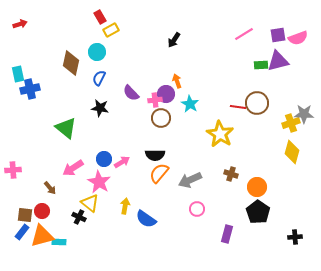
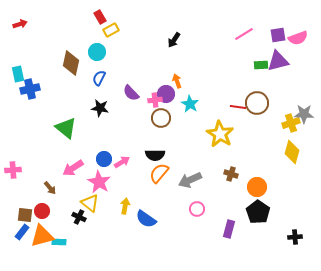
purple rectangle at (227, 234): moved 2 px right, 5 px up
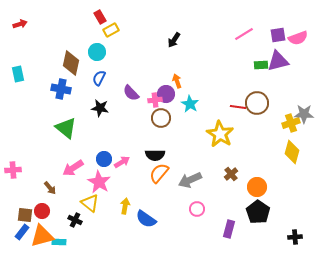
blue cross at (30, 89): moved 31 px right; rotated 24 degrees clockwise
brown cross at (231, 174): rotated 32 degrees clockwise
black cross at (79, 217): moved 4 px left, 3 px down
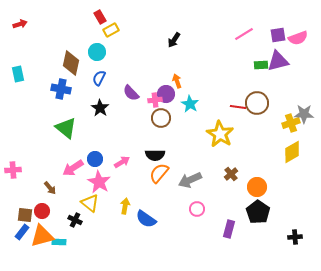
black star at (100, 108): rotated 24 degrees clockwise
yellow diamond at (292, 152): rotated 45 degrees clockwise
blue circle at (104, 159): moved 9 px left
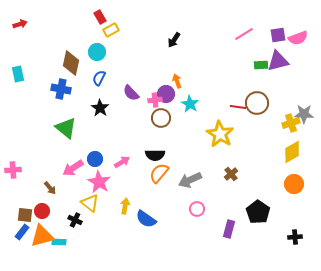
orange circle at (257, 187): moved 37 px right, 3 px up
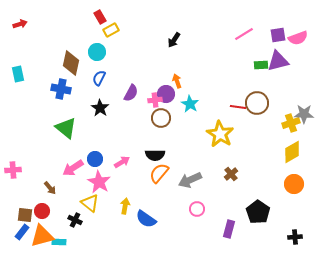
purple semicircle at (131, 93): rotated 108 degrees counterclockwise
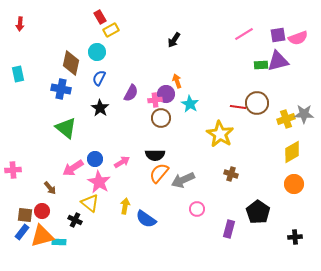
red arrow at (20, 24): rotated 112 degrees clockwise
yellow cross at (291, 123): moved 5 px left, 4 px up
brown cross at (231, 174): rotated 32 degrees counterclockwise
gray arrow at (190, 180): moved 7 px left
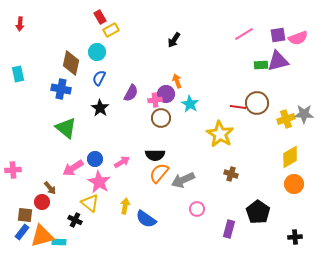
yellow diamond at (292, 152): moved 2 px left, 5 px down
red circle at (42, 211): moved 9 px up
